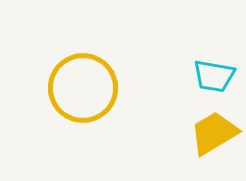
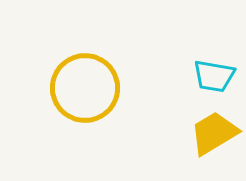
yellow circle: moved 2 px right
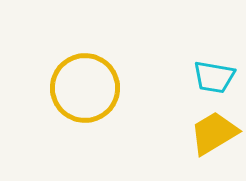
cyan trapezoid: moved 1 px down
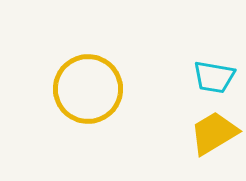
yellow circle: moved 3 px right, 1 px down
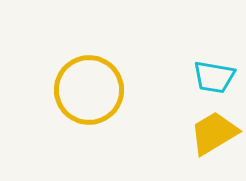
yellow circle: moved 1 px right, 1 px down
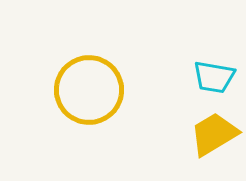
yellow trapezoid: moved 1 px down
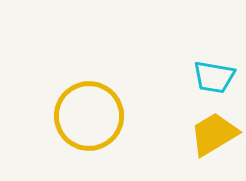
yellow circle: moved 26 px down
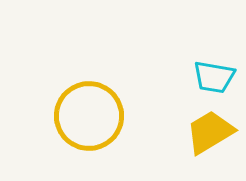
yellow trapezoid: moved 4 px left, 2 px up
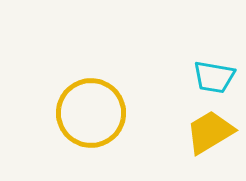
yellow circle: moved 2 px right, 3 px up
